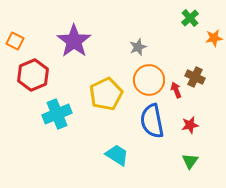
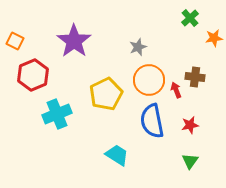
brown cross: rotated 18 degrees counterclockwise
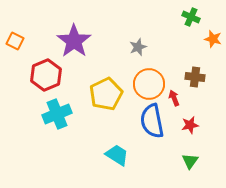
green cross: moved 1 px right, 1 px up; rotated 24 degrees counterclockwise
orange star: moved 1 px left, 1 px down; rotated 24 degrees clockwise
red hexagon: moved 13 px right
orange circle: moved 4 px down
red arrow: moved 2 px left, 8 px down
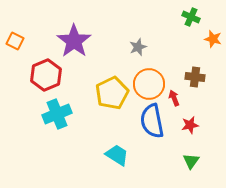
yellow pentagon: moved 6 px right, 1 px up
green triangle: moved 1 px right
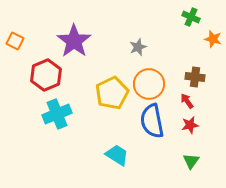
red arrow: moved 13 px right, 3 px down; rotated 14 degrees counterclockwise
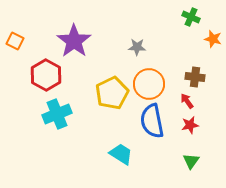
gray star: moved 1 px left; rotated 24 degrees clockwise
red hexagon: rotated 8 degrees counterclockwise
cyan trapezoid: moved 4 px right, 1 px up
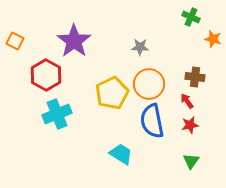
gray star: moved 3 px right
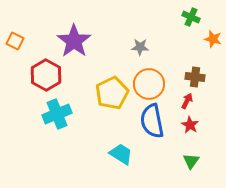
red arrow: rotated 63 degrees clockwise
red star: rotated 30 degrees counterclockwise
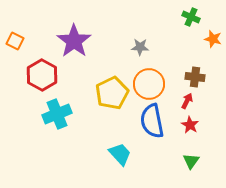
red hexagon: moved 4 px left
cyan trapezoid: moved 1 px left; rotated 15 degrees clockwise
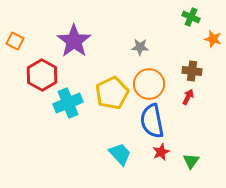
brown cross: moved 3 px left, 6 px up
red arrow: moved 1 px right, 4 px up
cyan cross: moved 11 px right, 11 px up
red star: moved 29 px left, 27 px down; rotated 18 degrees clockwise
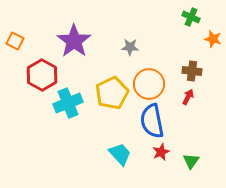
gray star: moved 10 px left
